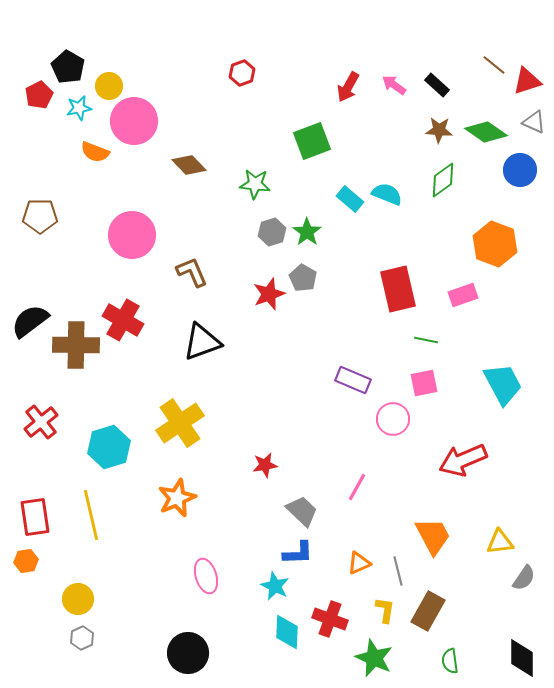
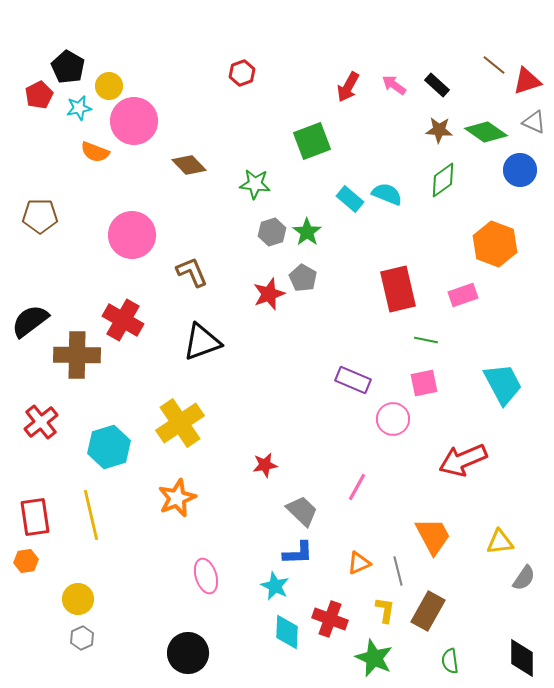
brown cross at (76, 345): moved 1 px right, 10 px down
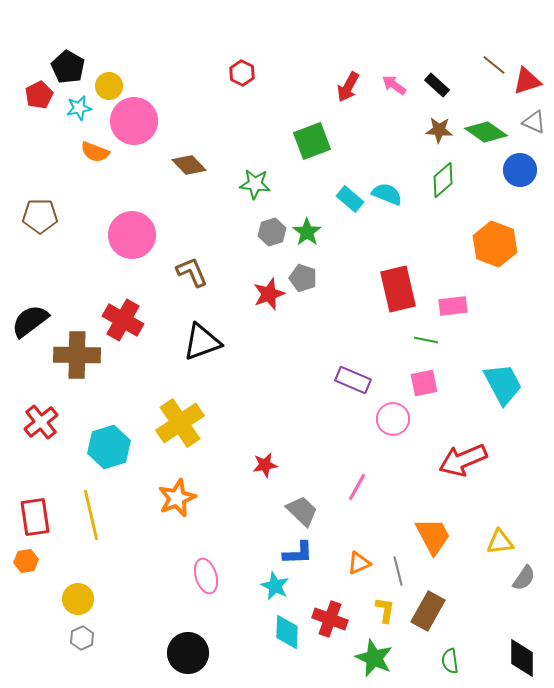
red hexagon at (242, 73): rotated 15 degrees counterclockwise
green diamond at (443, 180): rotated 6 degrees counterclockwise
gray pentagon at (303, 278): rotated 12 degrees counterclockwise
pink rectangle at (463, 295): moved 10 px left, 11 px down; rotated 12 degrees clockwise
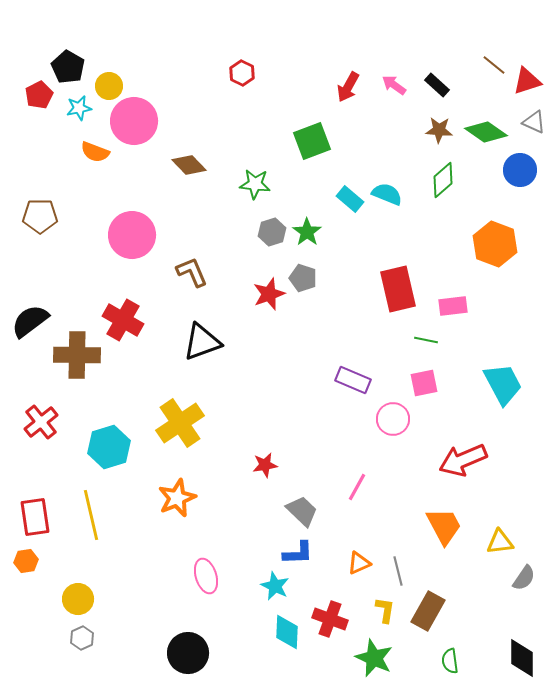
orange trapezoid at (433, 536): moved 11 px right, 10 px up
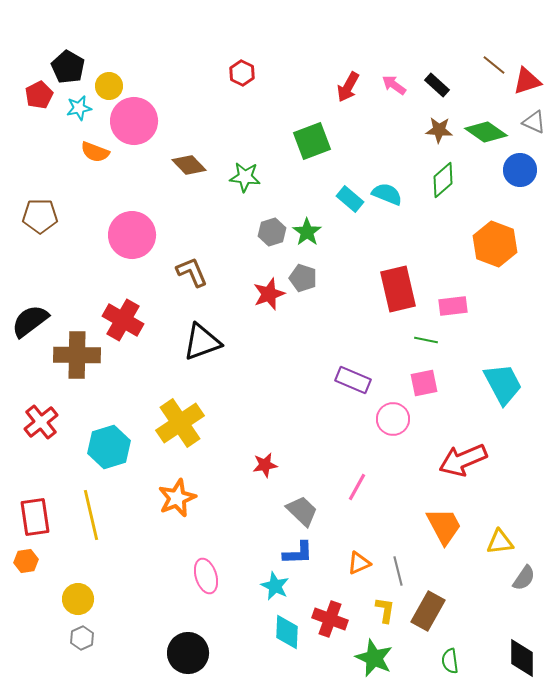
green star at (255, 184): moved 10 px left, 7 px up
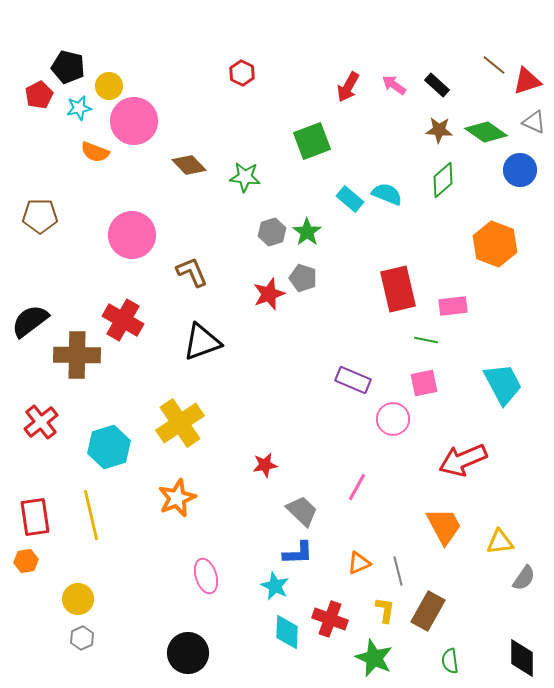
black pentagon at (68, 67): rotated 16 degrees counterclockwise
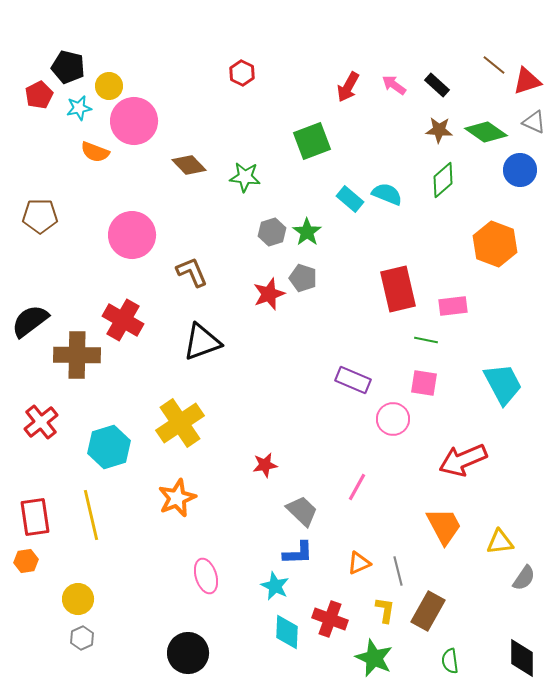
pink square at (424, 383): rotated 20 degrees clockwise
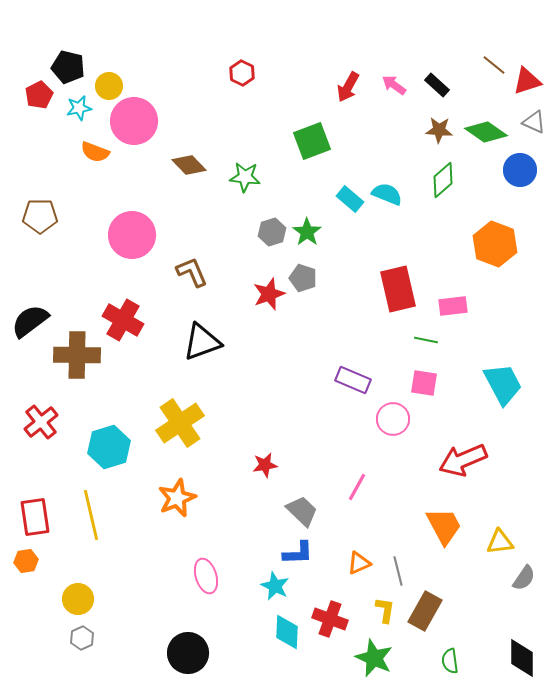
brown rectangle at (428, 611): moved 3 px left
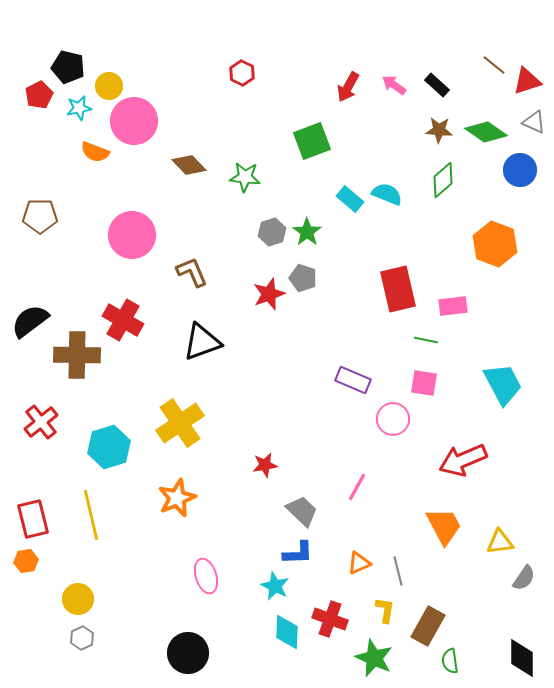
red rectangle at (35, 517): moved 2 px left, 2 px down; rotated 6 degrees counterclockwise
brown rectangle at (425, 611): moved 3 px right, 15 px down
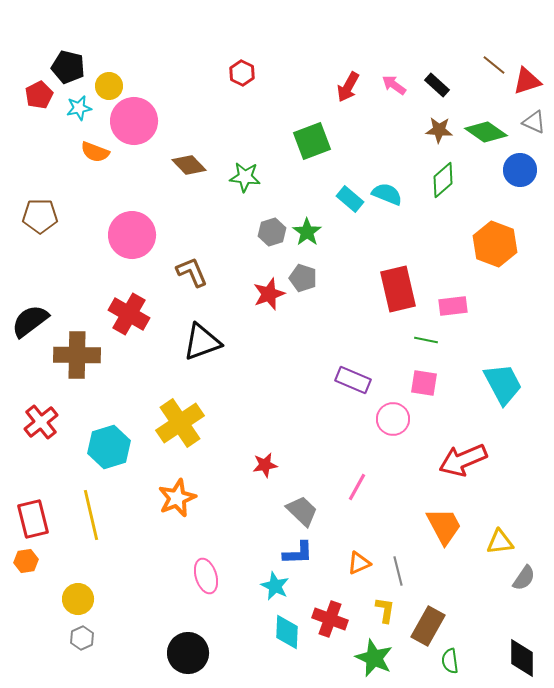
red cross at (123, 320): moved 6 px right, 6 px up
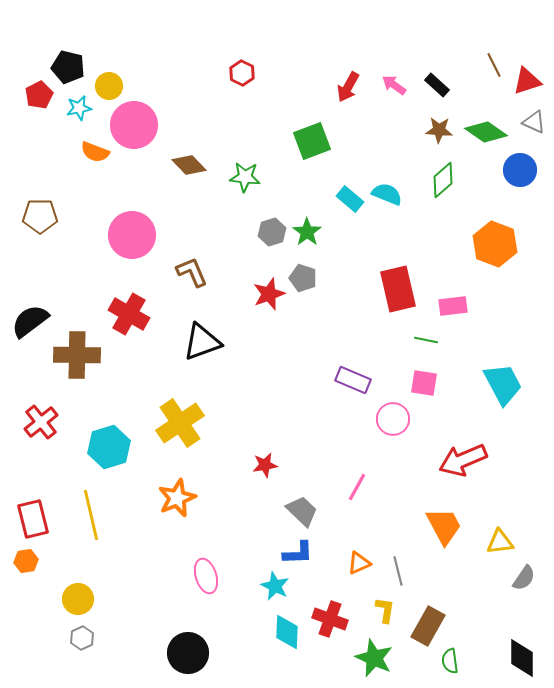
brown line at (494, 65): rotated 25 degrees clockwise
pink circle at (134, 121): moved 4 px down
